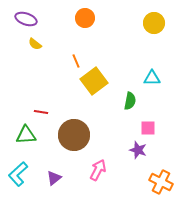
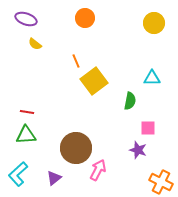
red line: moved 14 px left
brown circle: moved 2 px right, 13 px down
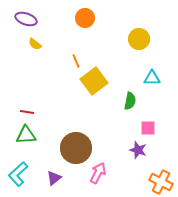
yellow circle: moved 15 px left, 16 px down
pink arrow: moved 3 px down
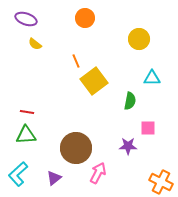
purple star: moved 10 px left, 4 px up; rotated 18 degrees counterclockwise
